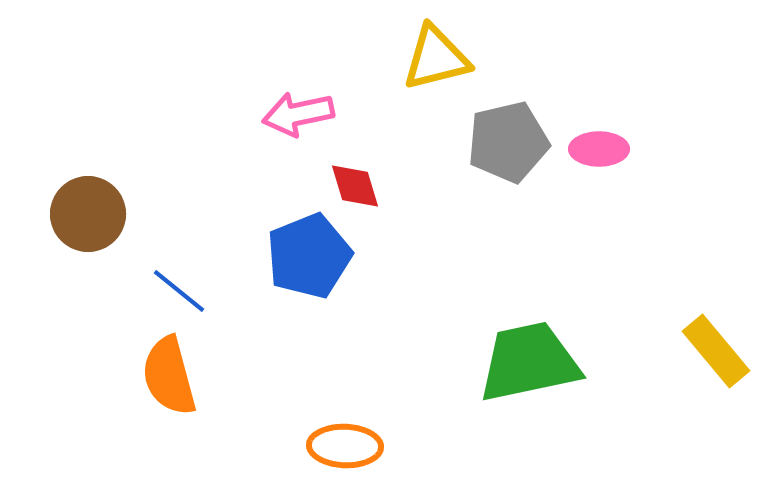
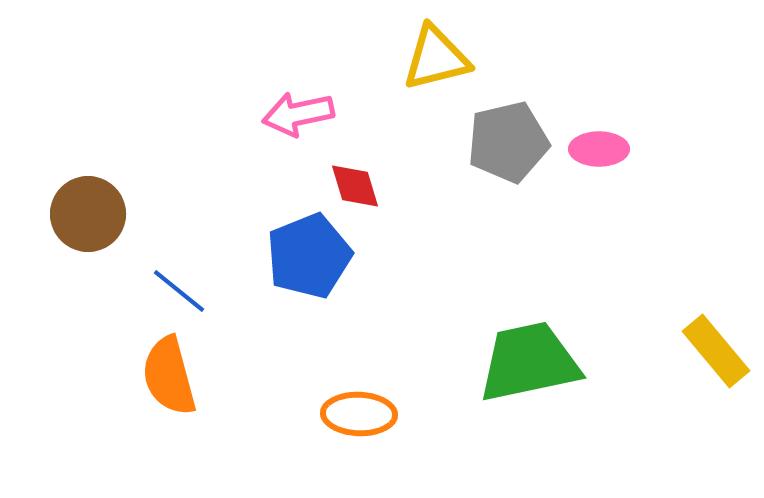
orange ellipse: moved 14 px right, 32 px up
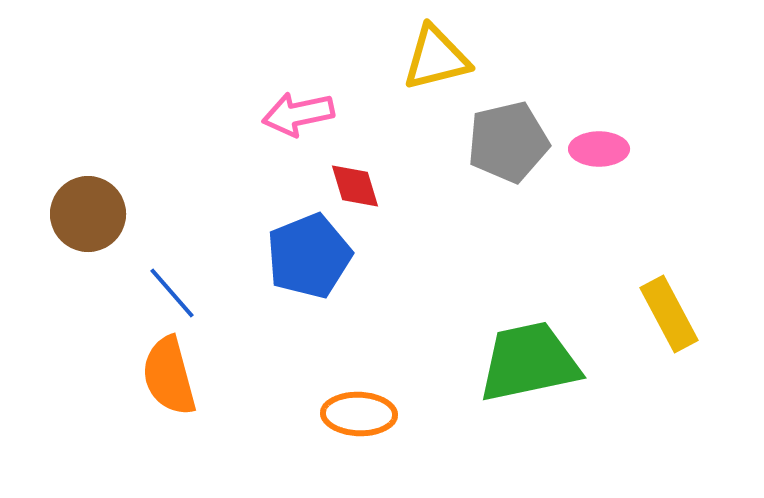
blue line: moved 7 px left, 2 px down; rotated 10 degrees clockwise
yellow rectangle: moved 47 px left, 37 px up; rotated 12 degrees clockwise
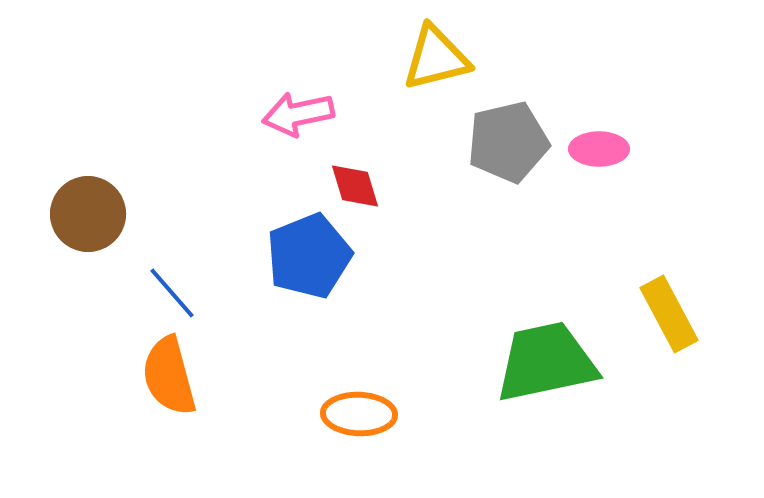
green trapezoid: moved 17 px right
